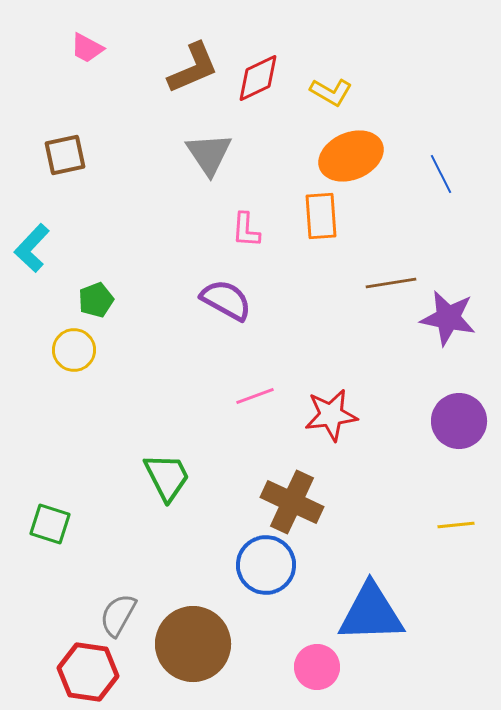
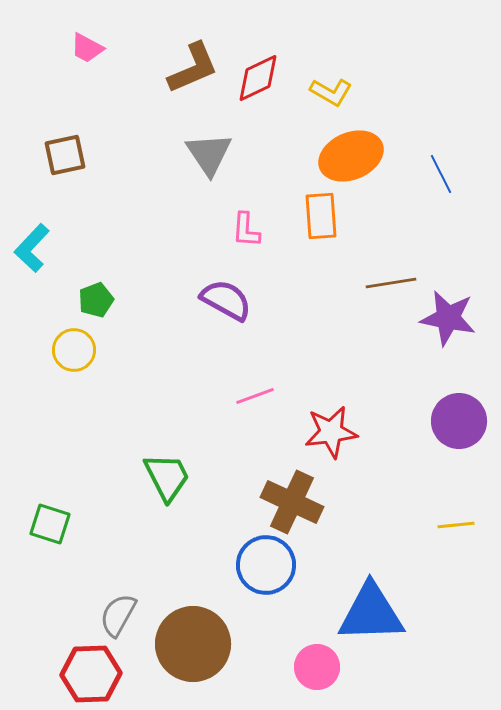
red star: moved 17 px down
red hexagon: moved 3 px right, 2 px down; rotated 10 degrees counterclockwise
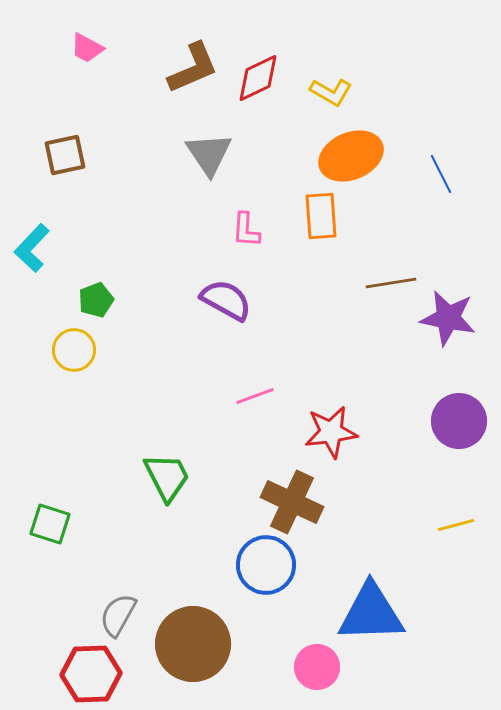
yellow line: rotated 9 degrees counterclockwise
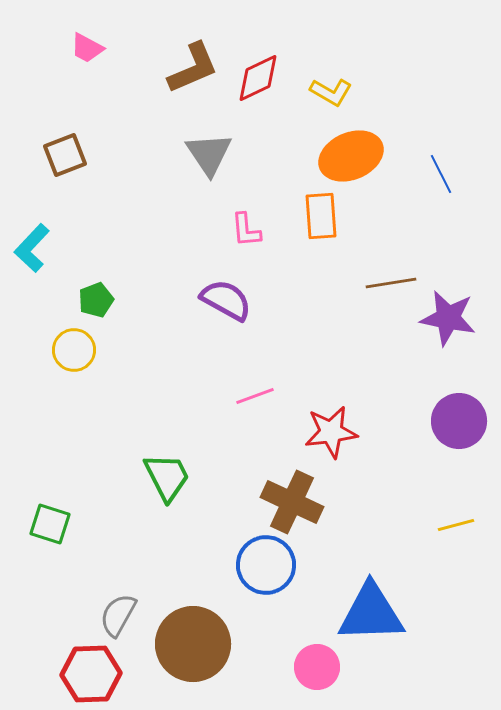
brown square: rotated 9 degrees counterclockwise
pink L-shape: rotated 9 degrees counterclockwise
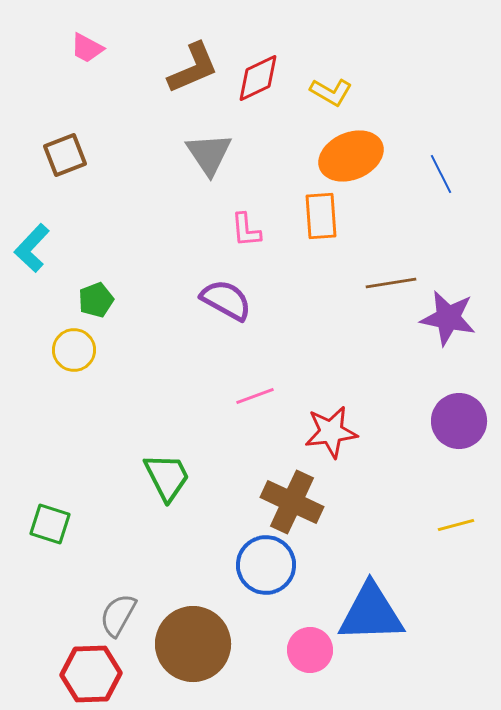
pink circle: moved 7 px left, 17 px up
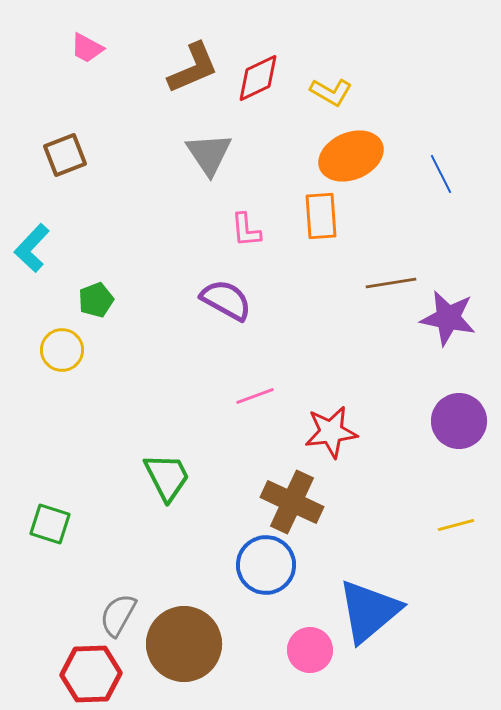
yellow circle: moved 12 px left
blue triangle: moved 2 px left, 2 px up; rotated 38 degrees counterclockwise
brown circle: moved 9 px left
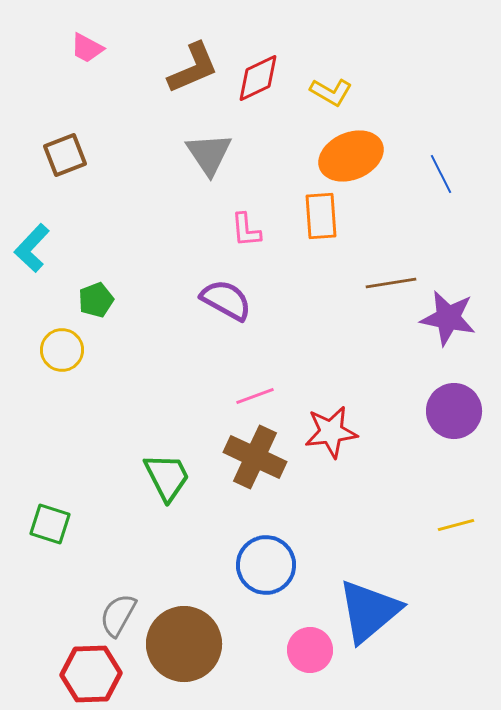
purple circle: moved 5 px left, 10 px up
brown cross: moved 37 px left, 45 px up
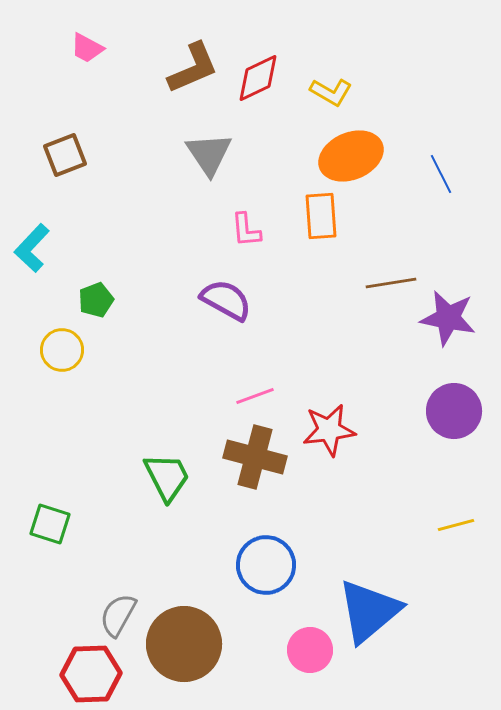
red star: moved 2 px left, 2 px up
brown cross: rotated 10 degrees counterclockwise
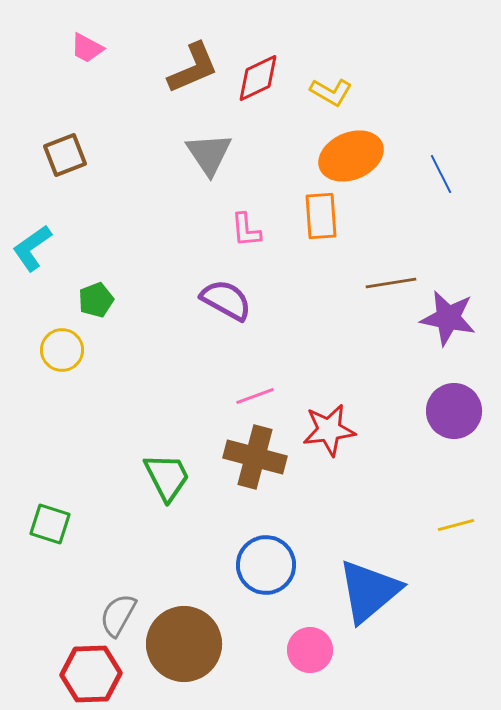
cyan L-shape: rotated 12 degrees clockwise
blue triangle: moved 20 px up
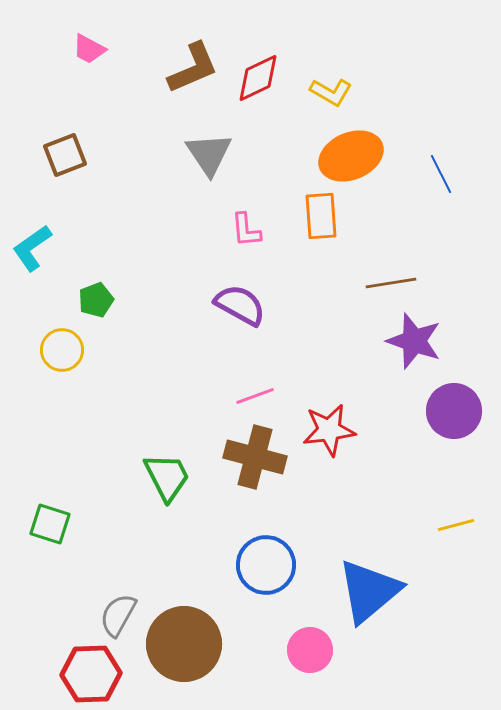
pink trapezoid: moved 2 px right, 1 px down
purple semicircle: moved 14 px right, 5 px down
purple star: moved 34 px left, 23 px down; rotated 8 degrees clockwise
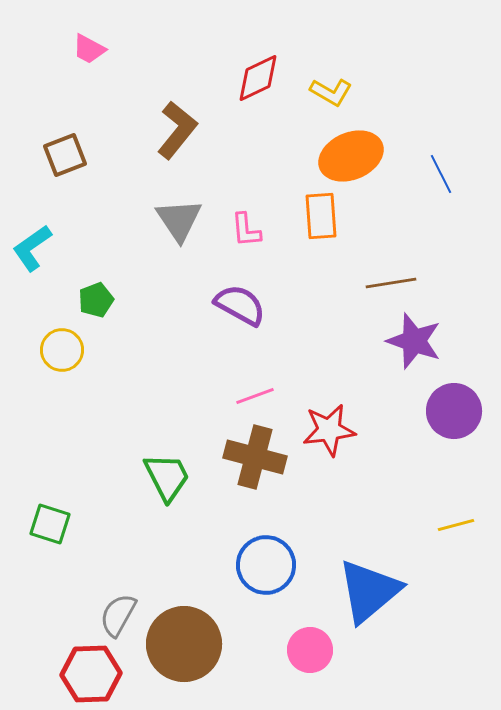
brown L-shape: moved 16 px left, 62 px down; rotated 28 degrees counterclockwise
gray triangle: moved 30 px left, 66 px down
